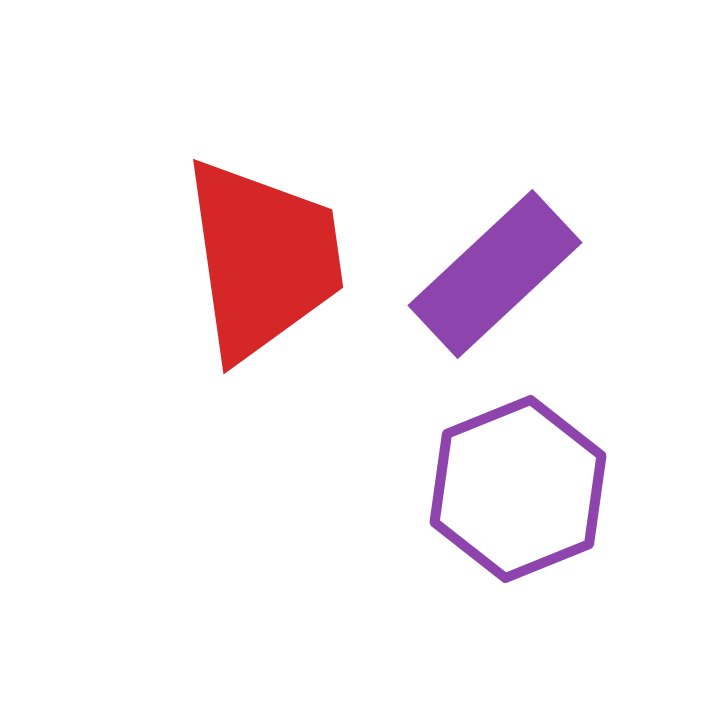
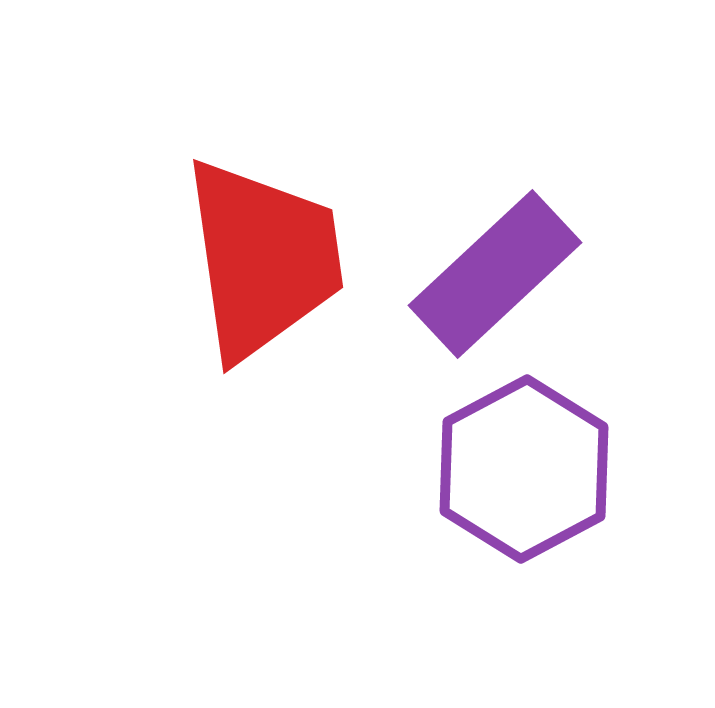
purple hexagon: moved 6 px right, 20 px up; rotated 6 degrees counterclockwise
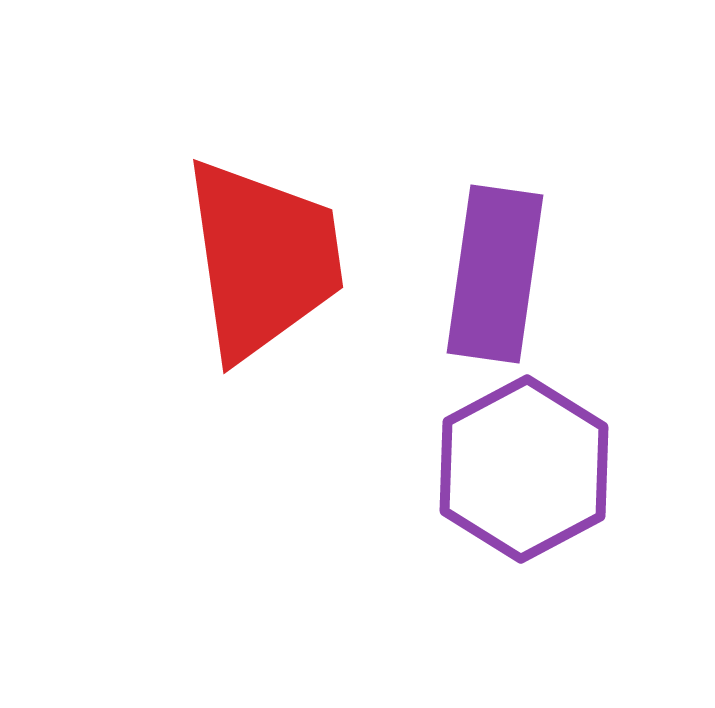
purple rectangle: rotated 39 degrees counterclockwise
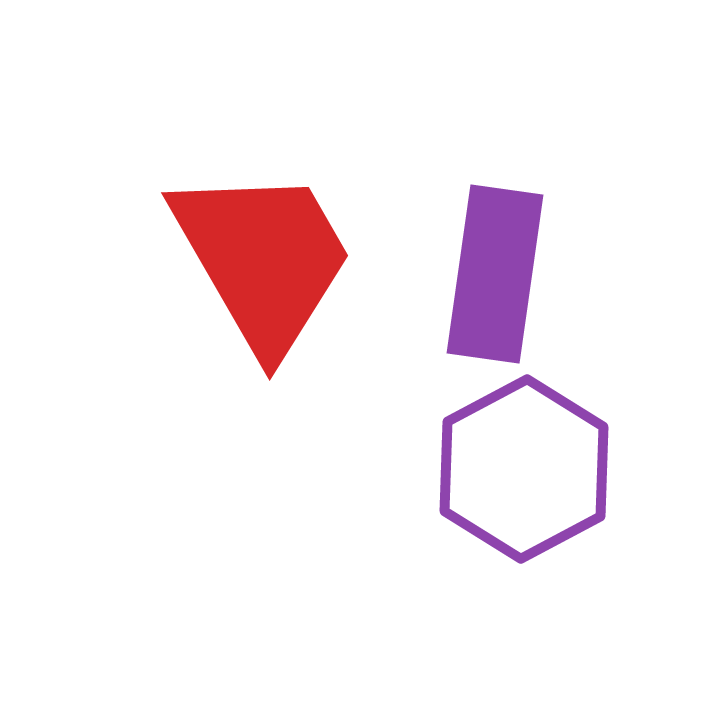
red trapezoid: rotated 22 degrees counterclockwise
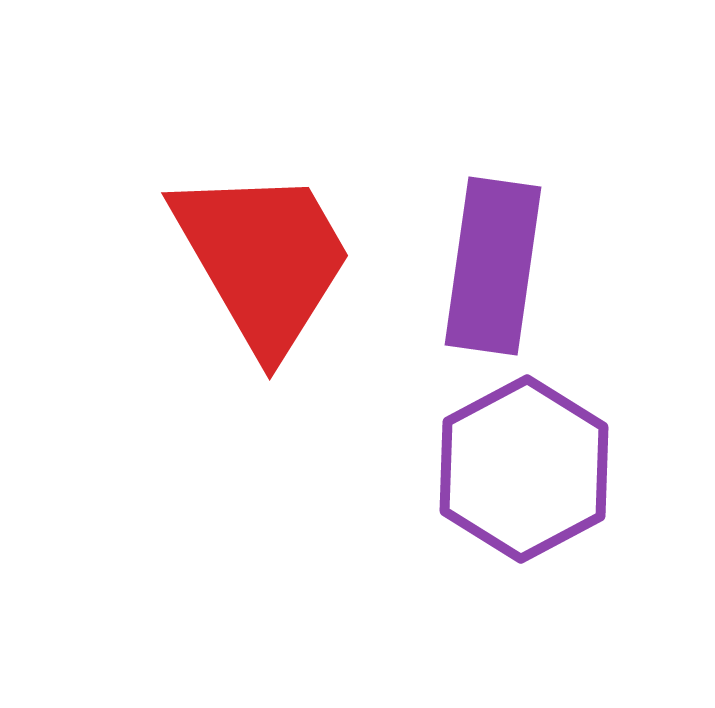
purple rectangle: moved 2 px left, 8 px up
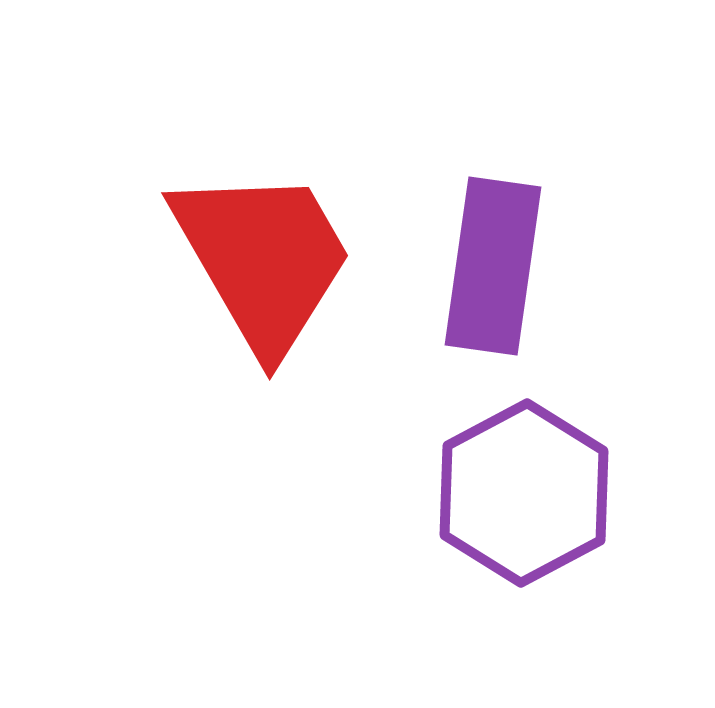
purple hexagon: moved 24 px down
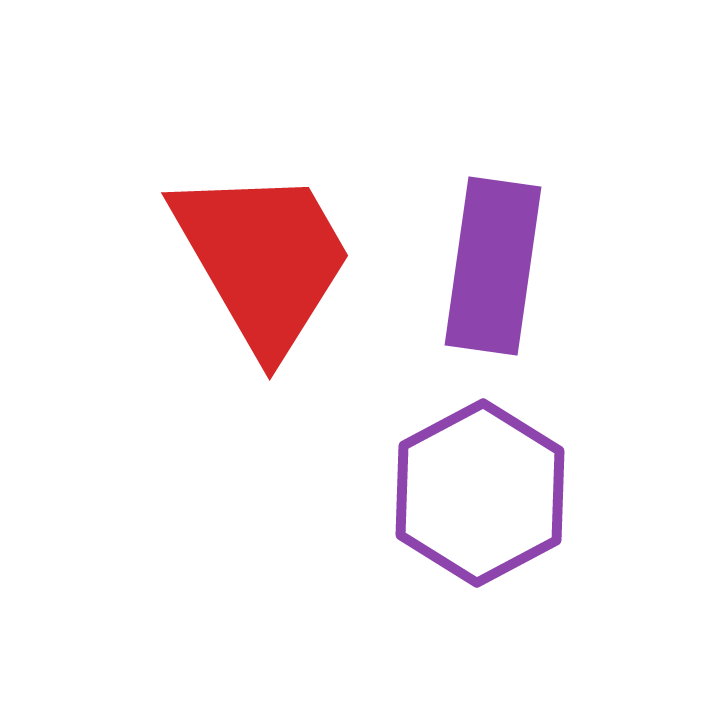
purple hexagon: moved 44 px left
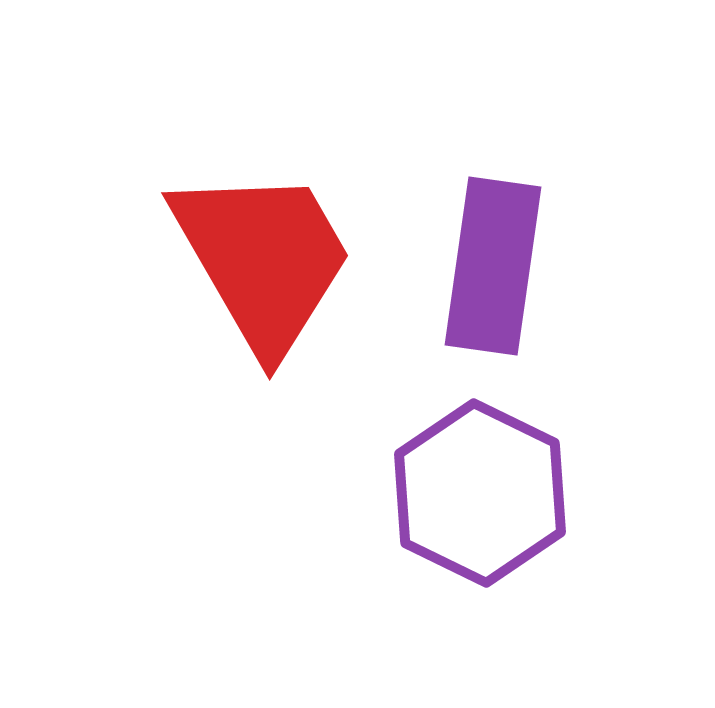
purple hexagon: rotated 6 degrees counterclockwise
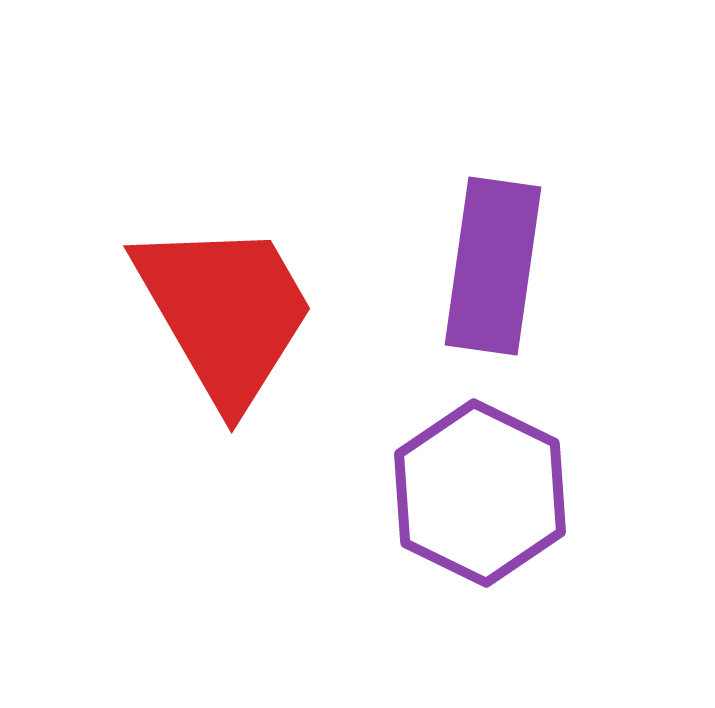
red trapezoid: moved 38 px left, 53 px down
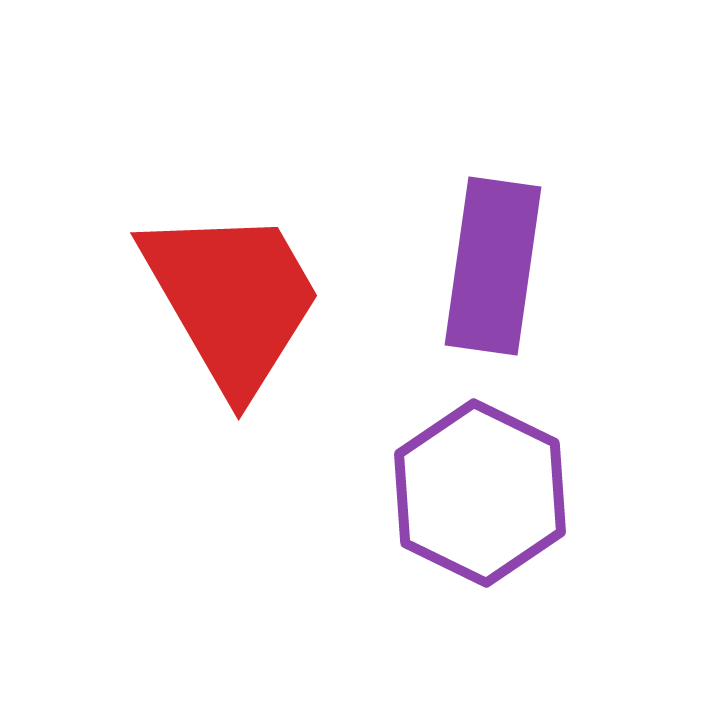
red trapezoid: moved 7 px right, 13 px up
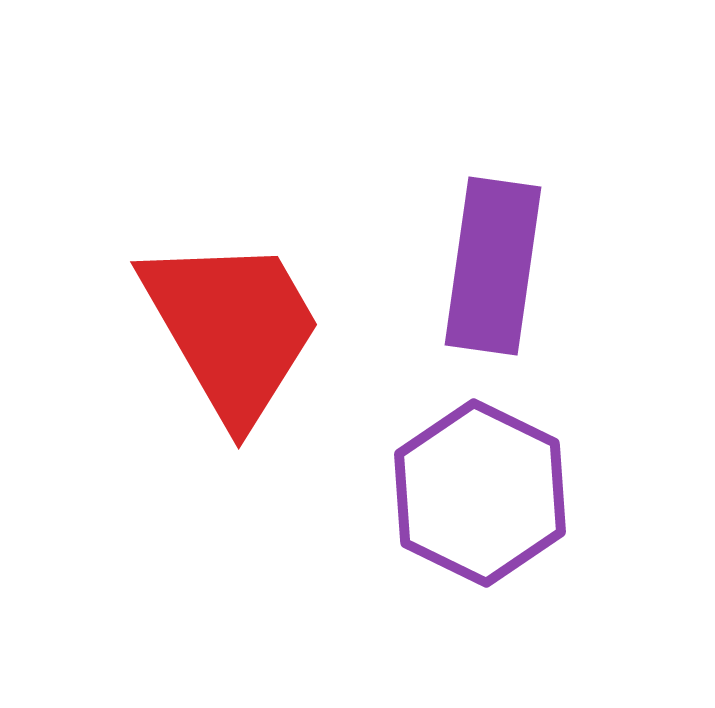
red trapezoid: moved 29 px down
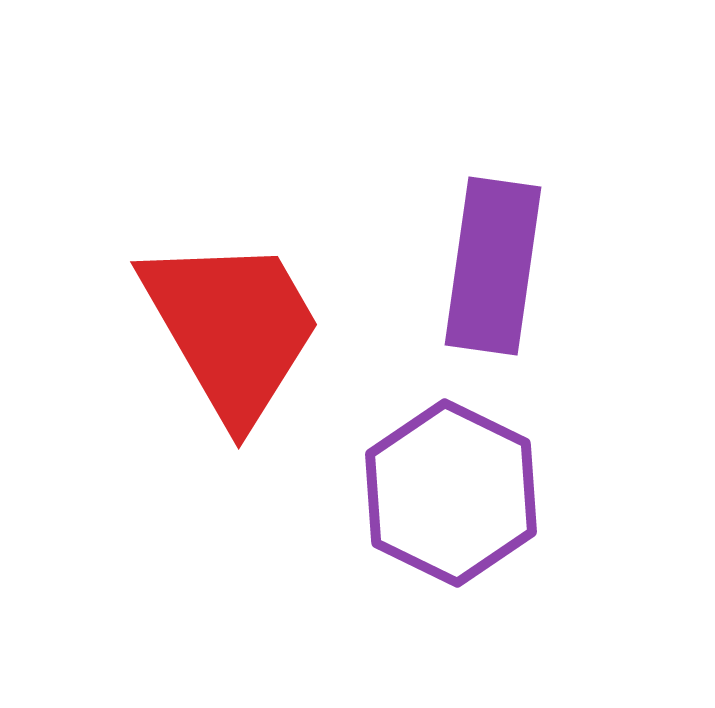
purple hexagon: moved 29 px left
